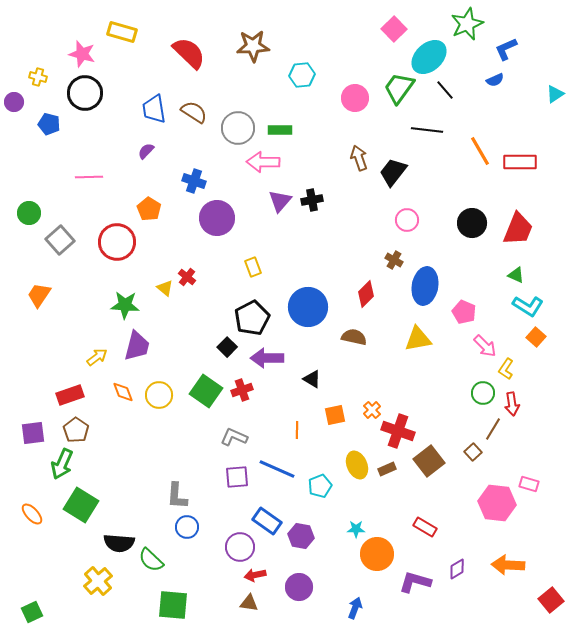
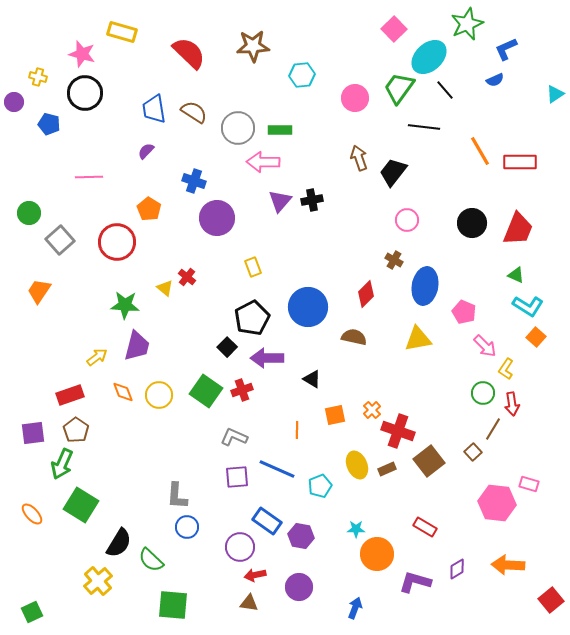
black line at (427, 130): moved 3 px left, 3 px up
orange trapezoid at (39, 295): moved 4 px up
black semicircle at (119, 543): rotated 64 degrees counterclockwise
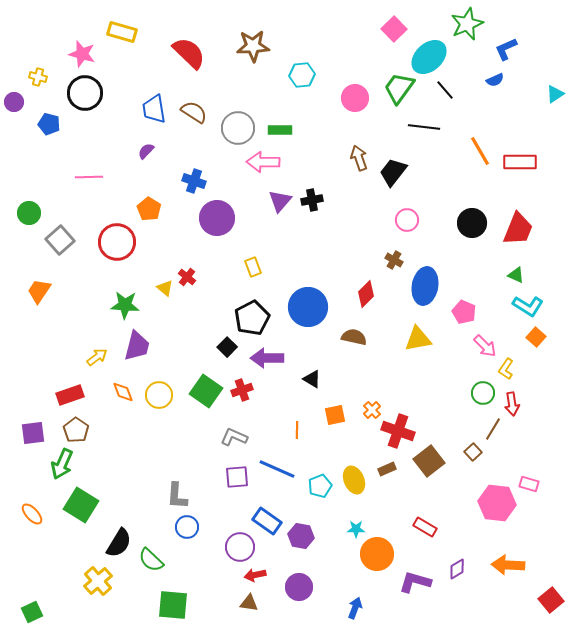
yellow ellipse at (357, 465): moved 3 px left, 15 px down
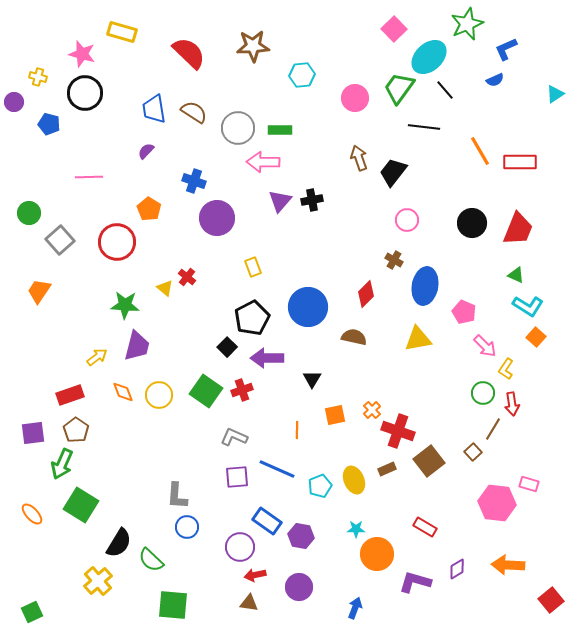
black triangle at (312, 379): rotated 30 degrees clockwise
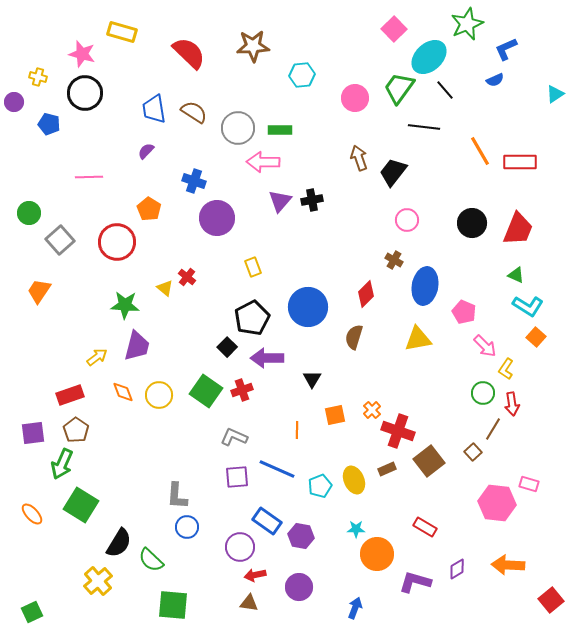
brown semicircle at (354, 337): rotated 85 degrees counterclockwise
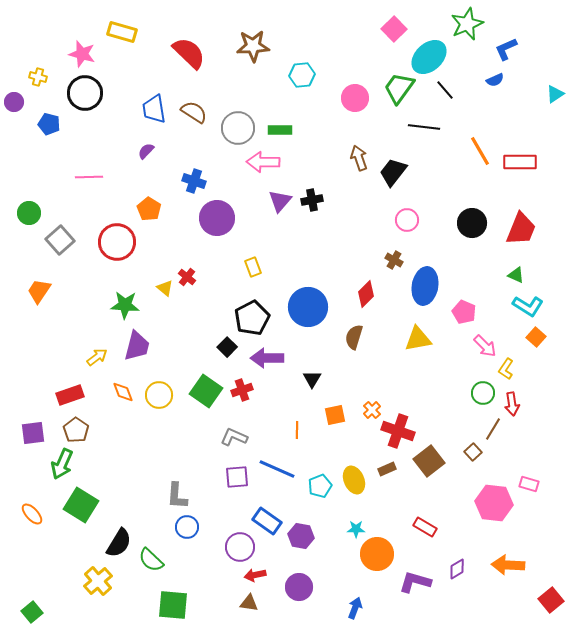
red trapezoid at (518, 229): moved 3 px right
pink hexagon at (497, 503): moved 3 px left
green square at (32, 612): rotated 15 degrees counterclockwise
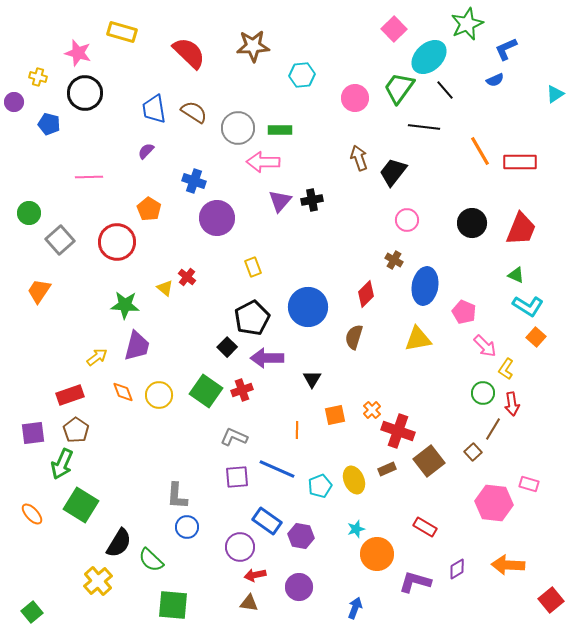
pink star at (82, 54): moved 4 px left, 1 px up
cyan star at (356, 529): rotated 18 degrees counterclockwise
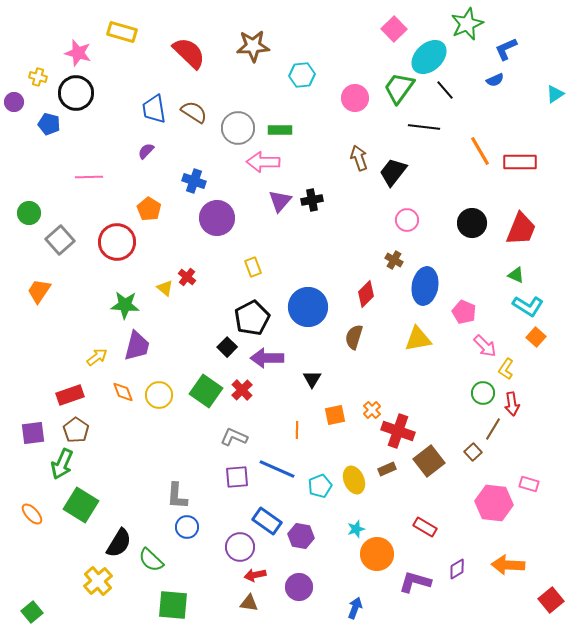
black circle at (85, 93): moved 9 px left
red cross at (242, 390): rotated 25 degrees counterclockwise
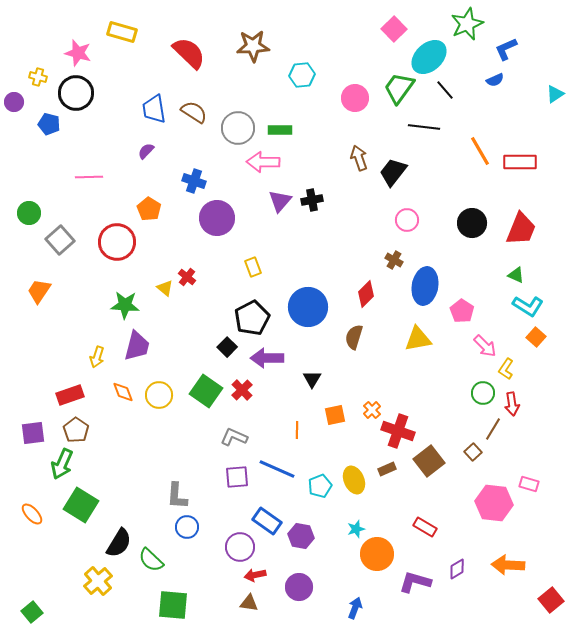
pink pentagon at (464, 312): moved 2 px left, 1 px up; rotated 10 degrees clockwise
yellow arrow at (97, 357): rotated 145 degrees clockwise
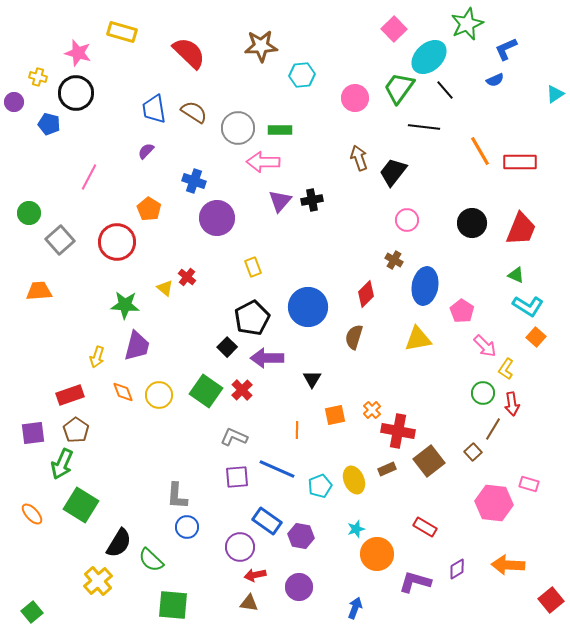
brown star at (253, 46): moved 8 px right
pink line at (89, 177): rotated 60 degrees counterclockwise
orange trapezoid at (39, 291): rotated 52 degrees clockwise
red cross at (398, 431): rotated 8 degrees counterclockwise
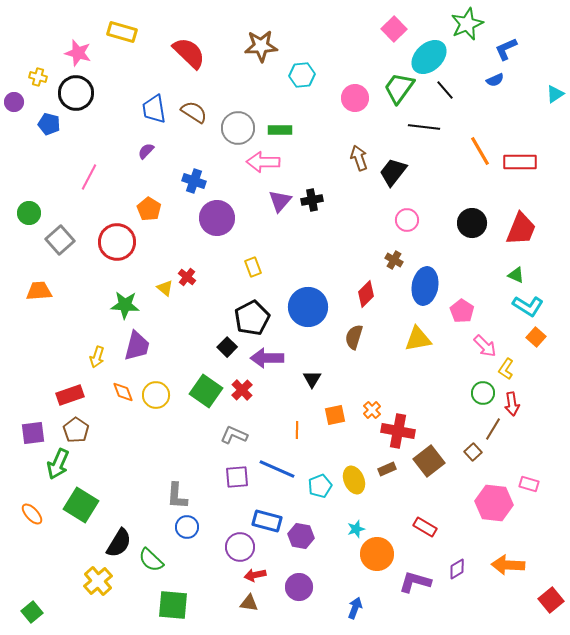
yellow circle at (159, 395): moved 3 px left
gray L-shape at (234, 437): moved 2 px up
green arrow at (62, 464): moved 4 px left
blue rectangle at (267, 521): rotated 20 degrees counterclockwise
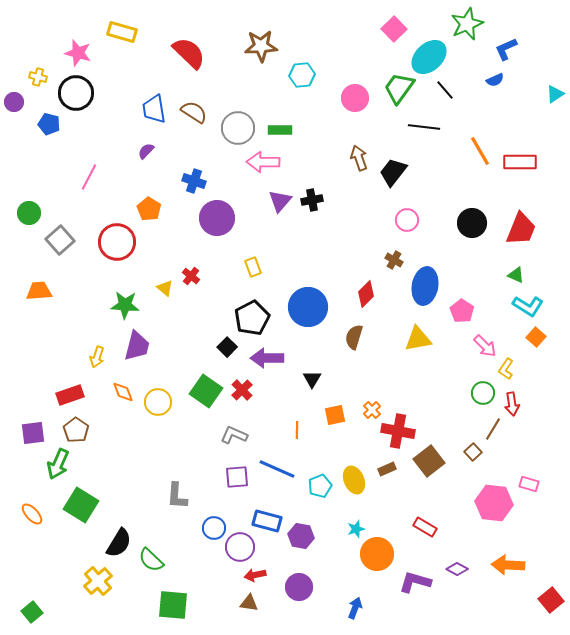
red cross at (187, 277): moved 4 px right, 1 px up
yellow circle at (156, 395): moved 2 px right, 7 px down
blue circle at (187, 527): moved 27 px right, 1 px down
purple diamond at (457, 569): rotated 60 degrees clockwise
